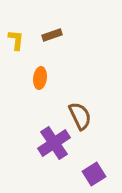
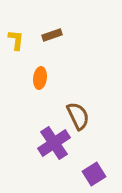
brown semicircle: moved 2 px left
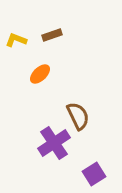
yellow L-shape: rotated 75 degrees counterclockwise
orange ellipse: moved 4 px up; rotated 40 degrees clockwise
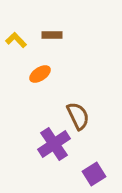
brown rectangle: rotated 18 degrees clockwise
yellow L-shape: rotated 25 degrees clockwise
orange ellipse: rotated 10 degrees clockwise
purple cross: moved 1 px down
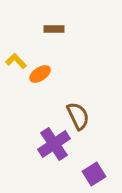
brown rectangle: moved 2 px right, 6 px up
yellow L-shape: moved 21 px down
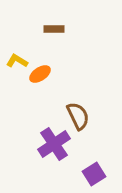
yellow L-shape: moved 1 px right; rotated 15 degrees counterclockwise
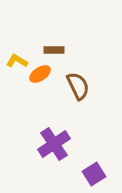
brown rectangle: moved 21 px down
brown semicircle: moved 30 px up
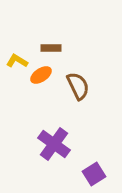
brown rectangle: moved 3 px left, 2 px up
orange ellipse: moved 1 px right, 1 px down
purple cross: rotated 20 degrees counterclockwise
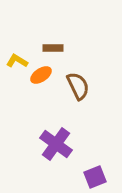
brown rectangle: moved 2 px right
purple cross: moved 2 px right
purple square: moved 1 px right, 3 px down; rotated 10 degrees clockwise
